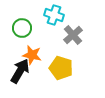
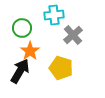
cyan cross: rotated 24 degrees counterclockwise
orange star: moved 2 px left, 4 px up; rotated 24 degrees clockwise
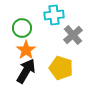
orange star: moved 4 px left, 1 px up
black arrow: moved 6 px right
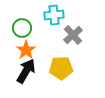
yellow pentagon: rotated 20 degrees counterclockwise
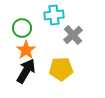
yellow pentagon: moved 1 px down
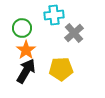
gray cross: moved 1 px right, 2 px up
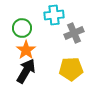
gray cross: rotated 18 degrees clockwise
yellow pentagon: moved 10 px right
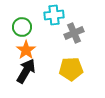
green circle: moved 1 px up
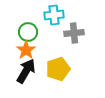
green circle: moved 6 px right, 5 px down
gray cross: rotated 18 degrees clockwise
yellow pentagon: moved 13 px left; rotated 15 degrees counterclockwise
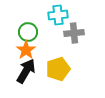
cyan cross: moved 4 px right
